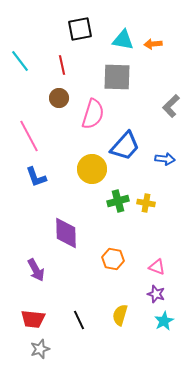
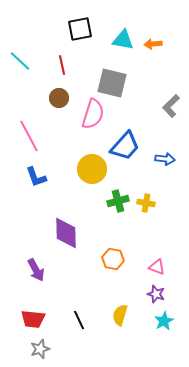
cyan line: rotated 10 degrees counterclockwise
gray square: moved 5 px left, 6 px down; rotated 12 degrees clockwise
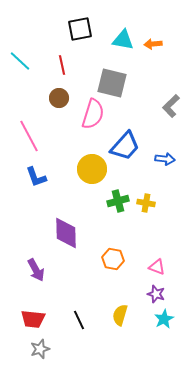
cyan star: moved 2 px up
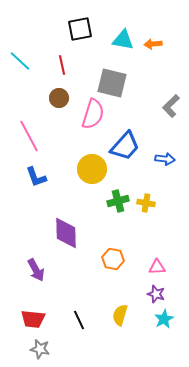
pink triangle: rotated 24 degrees counterclockwise
gray star: rotated 30 degrees clockwise
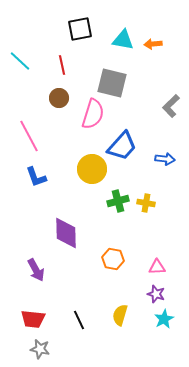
blue trapezoid: moved 3 px left
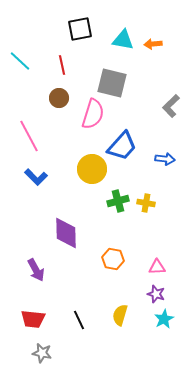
blue L-shape: rotated 25 degrees counterclockwise
gray star: moved 2 px right, 4 px down
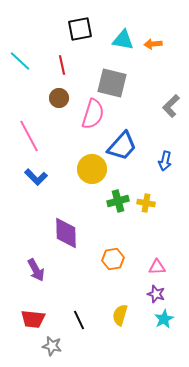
blue arrow: moved 2 px down; rotated 96 degrees clockwise
orange hexagon: rotated 20 degrees counterclockwise
gray star: moved 10 px right, 7 px up
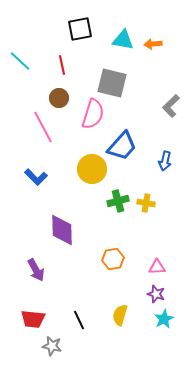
pink line: moved 14 px right, 9 px up
purple diamond: moved 4 px left, 3 px up
